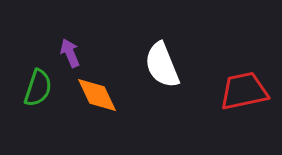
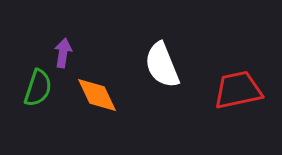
purple arrow: moved 7 px left; rotated 32 degrees clockwise
red trapezoid: moved 6 px left, 1 px up
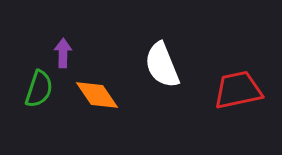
purple arrow: rotated 8 degrees counterclockwise
green semicircle: moved 1 px right, 1 px down
orange diamond: rotated 9 degrees counterclockwise
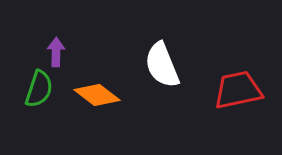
purple arrow: moved 7 px left, 1 px up
orange diamond: rotated 18 degrees counterclockwise
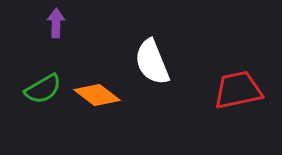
purple arrow: moved 29 px up
white semicircle: moved 10 px left, 3 px up
green semicircle: moved 4 px right; rotated 42 degrees clockwise
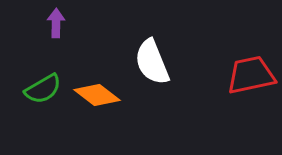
red trapezoid: moved 13 px right, 15 px up
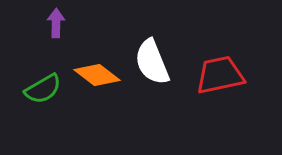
red trapezoid: moved 31 px left
orange diamond: moved 20 px up
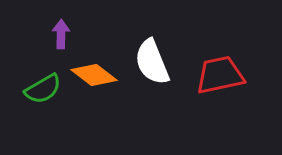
purple arrow: moved 5 px right, 11 px down
orange diamond: moved 3 px left
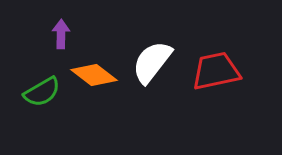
white semicircle: rotated 60 degrees clockwise
red trapezoid: moved 4 px left, 4 px up
green semicircle: moved 1 px left, 3 px down
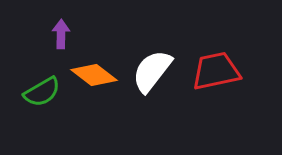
white semicircle: moved 9 px down
